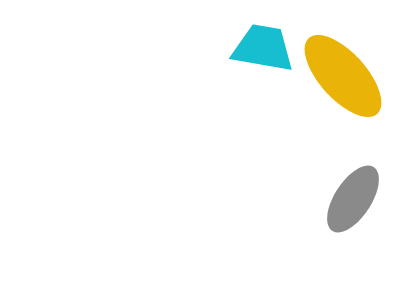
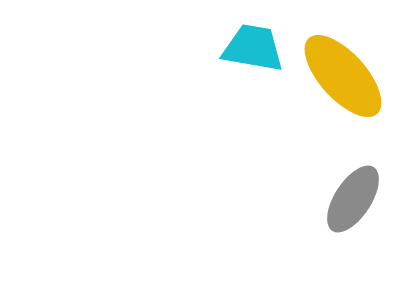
cyan trapezoid: moved 10 px left
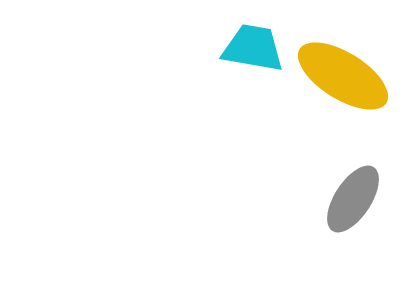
yellow ellipse: rotated 16 degrees counterclockwise
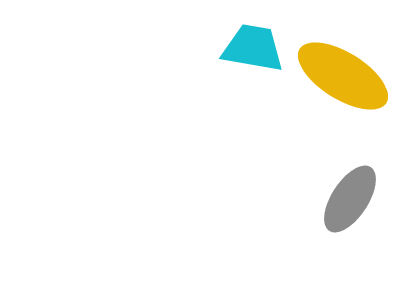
gray ellipse: moved 3 px left
